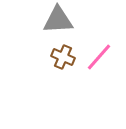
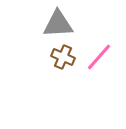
gray triangle: moved 4 px down
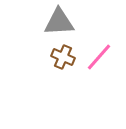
gray triangle: moved 1 px right, 2 px up
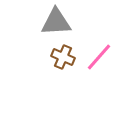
gray triangle: moved 3 px left
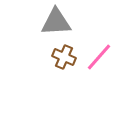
brown cross: moved 1 px right
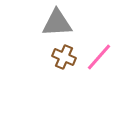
gray triangle: moved 1 px right, 1 px down
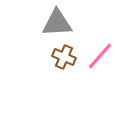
pink line: moved 1 px right, 1 px up
